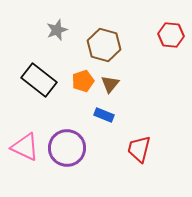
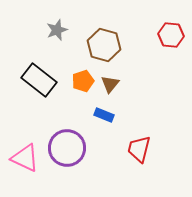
pink triangle: moved 11 px down
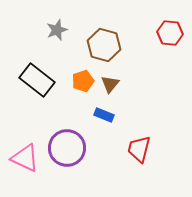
red hexagon: moved 1 px left, 2 px up
black rectangle: moved 2 px left
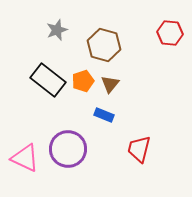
black rectangle: moved 11 px right
purple circle: moved 1 px right, 1 px down
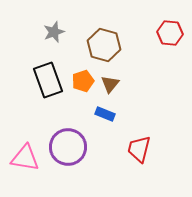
gray star: moved 3 px left, 2 px down
black rectangle: rotated 32 degrees clockwise
blue rectangle: moved 1 px right, 1 px up
purple circle: moved 2 px up
pink triangle: rotated 16 degrees counterclockwise
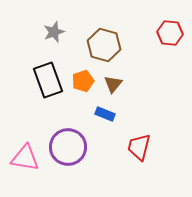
brown triangle: moved 3 px right
red trapezoid: moved 2 px up
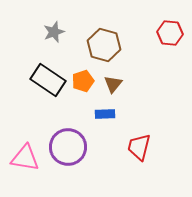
black rectangle: rotated 36 degrees counterclockwise
blue rectangle: rotated 24 degrees counterclockwise
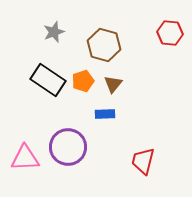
red trapezoid: moved 4 px right, 14 px down
pink triangle: rotated 12 degrees counterclockwise
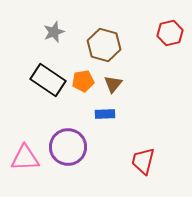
red hexagon: rotated 20 degrees counterclockwise
orange pentagon: rotated 10 degrees clockwise
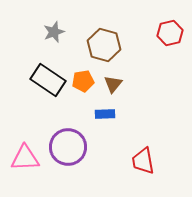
red trapezoid: rotated 24 degrees counterclockwise
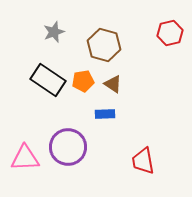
brown triangle: rotated 36 degrees counterclockwise
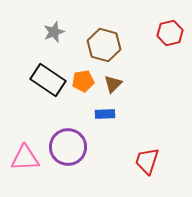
brown triangle: rotated 42 degrees clockwise
red trapezoid: moved 4 px right; rotated 28 degrees clockwise
